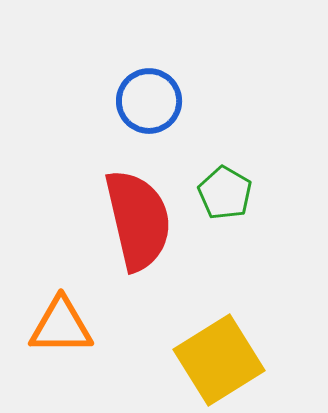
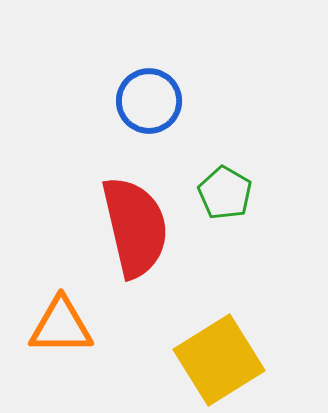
red semicircle: moved 3 px left, 7 px down
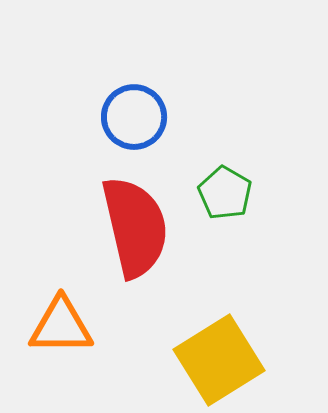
blue circle: moved 15 px left, 16 px down
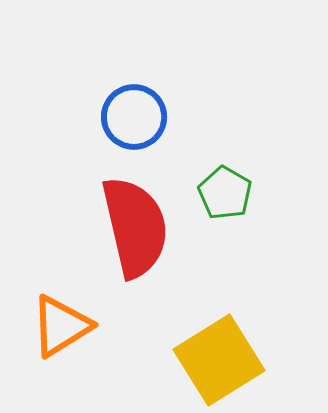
orange triangle: rotated 32 degrees counterclockwise
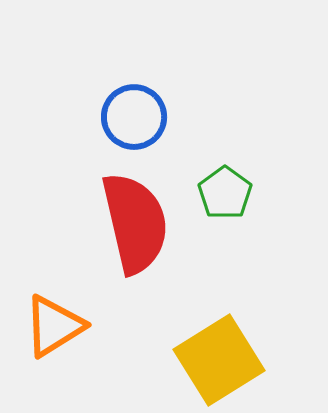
green pentagon: rotated 6 degrees clockwise
red semicircle: moved 4 px up
orange triangle: moved 7 px left
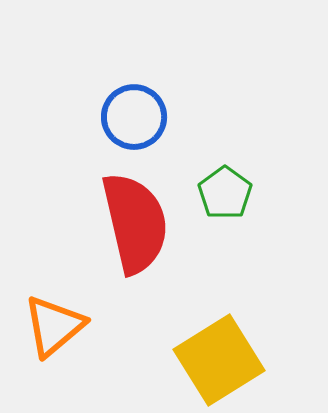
orange triangle: rotated 8 degrees counterclockwise
